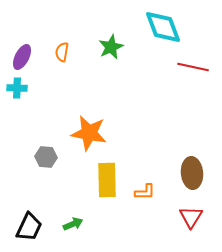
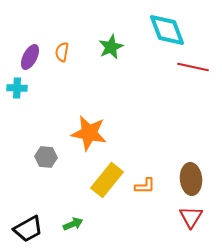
cyan diamond: moved 4 px right, 3 px down
purple ellipse: moved 8 px right
brown ellipse: moved 1 px left, 6 px down
yellow rectangle: rotated 40 degrees clockwise
orange L-shape: moved 6 px up
black trapezoid: moved 1 px left, 2 px down; rotated 36 degrees clockwise
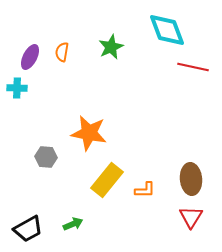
orange L-shape: moved 4 px down
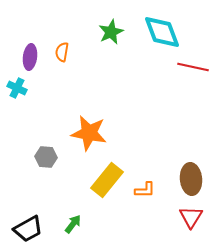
cyan diamond: moved 5 px left, 2 px down
green star: moved 15 px up
purple ellipse: rotated 20 degrees counterclockwise
cyan cross: rotated 24 degrees clockwise
green arrow: rotated 30 degrees counterclockwise
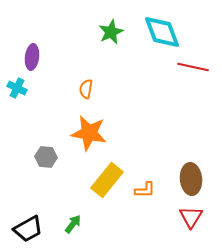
orange semicircle: moved 24 px right, 37 px down
purple ellipse: moved 2 px right
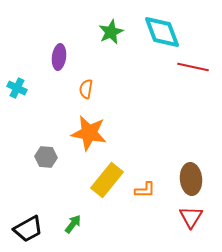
purple ellipse: moved 27 px right
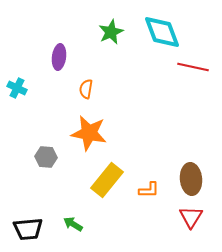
orange L-shape: moved 4 px right
green arrow: rotated 96 degrees counterclockwise
black trapezoid: rotated 24 degrees clockwise
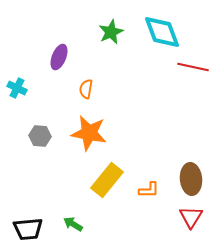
purple ellipse: rotated 15 degrees clockwise
gray hexagon: moved 6 px left, 21 px up
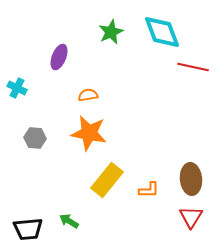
orange semicircle: moved 2 px right, 6 px down; rotated 72 degrees clockwise
gray hexagon: moved 5 px left, 2 px down
green arrow: moved 4 px left, 3 px up
